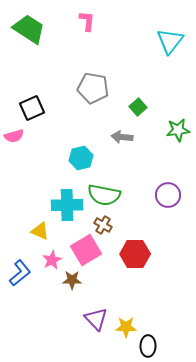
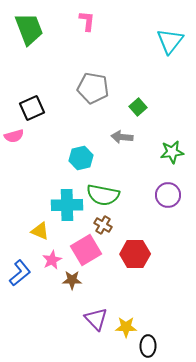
green trapezoid: rotated 36 degrees clockwise
green star: moved 6 px left, 22 px down
green semicircle: moved 1 px left
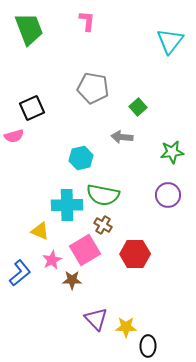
pink square: moved 1 px left
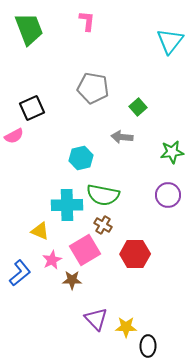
pink semicircle: rotated 12 degrees counterclockwise
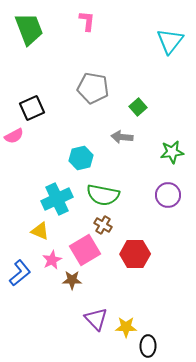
cyan cross: moved 10 px left, 6 px up; rotated 24 degrees counterclockwise
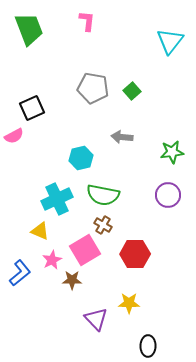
green square: moved 6 px left, 16 px up
yellow star: moved 3 px right, 24 px up
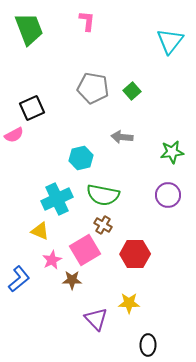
pink semicircle: moved 1 px up
blue L-shape: moved 1 px left, 6 px down
black ellipse: moved 1 px up
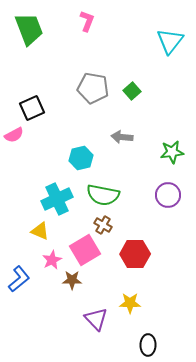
pink L-shape: rotated 15 degrees clockwise
yellow star: moved 1 px right
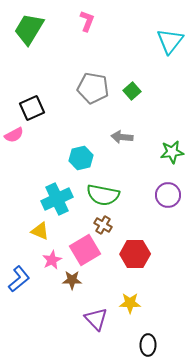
green trapezoid: rotated 128 degrees counterclockwise
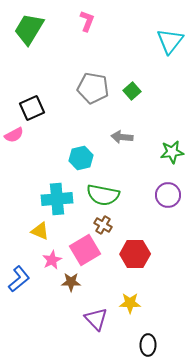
cyan cross: rotated 20 degrees clockwise
brown star: moved 1 px left, 2 px down
